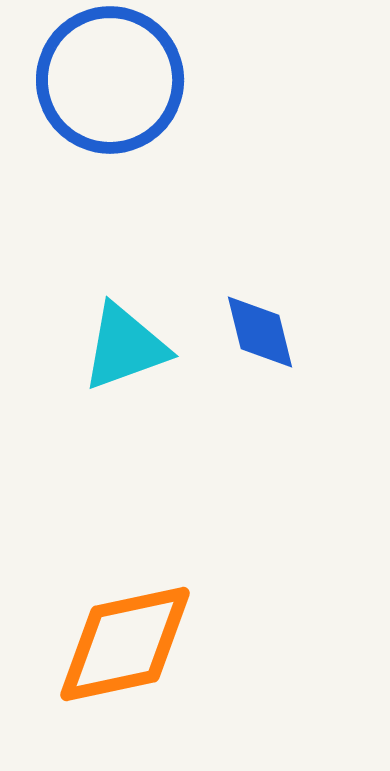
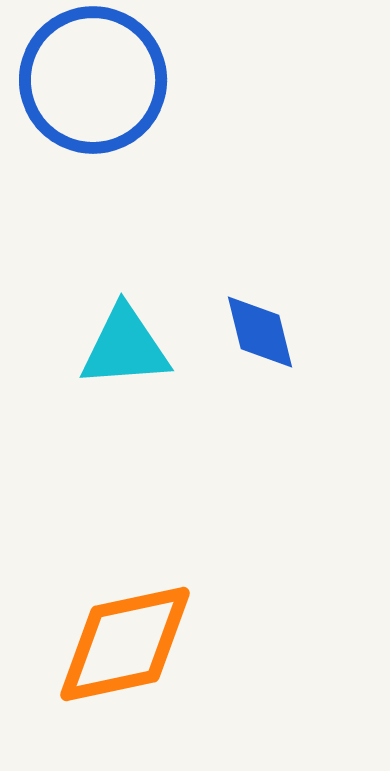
blue circle: moved 17 px left
cyan triangle: rotated 16 degrees clockwise
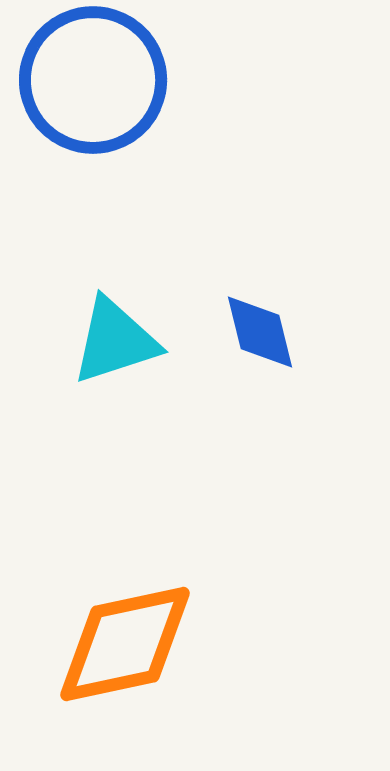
cyan triangle: moved 10 px left, 6 px up; rotated 14 degrees counterclockwise
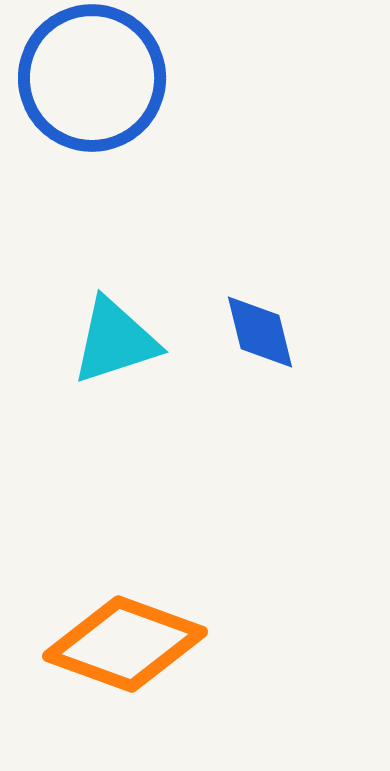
blue circle: moved 1 px left, 2 px up
orange diamond: rotated 32 degrees clockwise
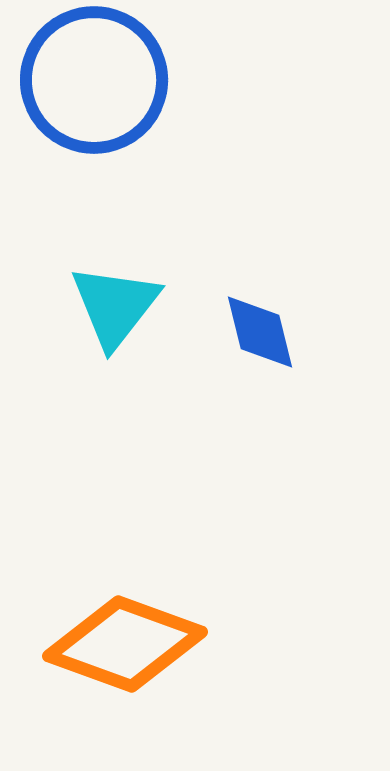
blue circle: moved 2 px right, 2 px down
cyan triangle: moved 35 px up; rotated 34 degrees counterclockwise
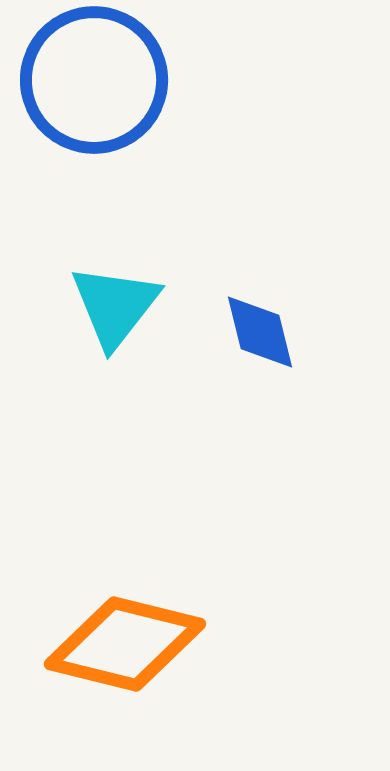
orange diamond: rotated 6 degrees counterclockwise
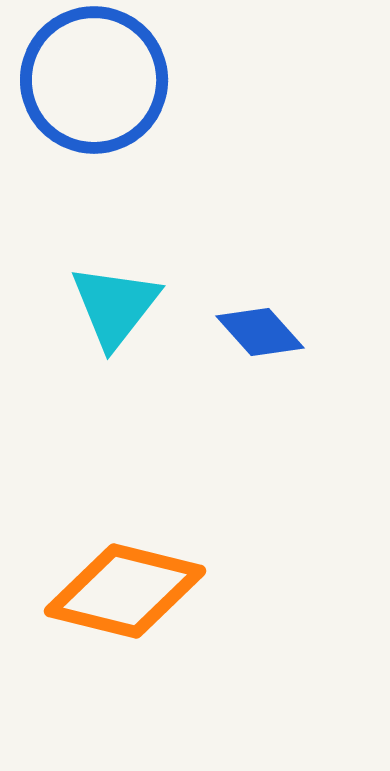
blue diamond: rotated 28 degrees counterclockwise
orange diamond: moved 53 px up
